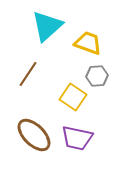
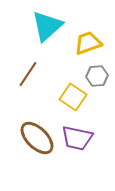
yellow trapezoid: rotated 40 degrees counterclockwise
brown ellipse: moved 3 px right, 3 px down
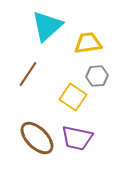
yellow trapezoid: rotated 12 degrees clockwise
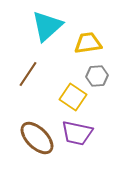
purple trapezoid: moved 5 px up
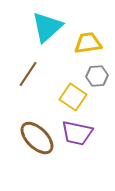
cyan triangle: moved 1 px down
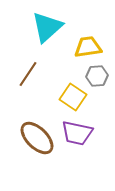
yellow trapezoid: moved 4 px down
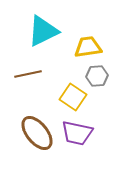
cyan triangle: moved 4 px left, 4 px down; rotated 16 degrees clockwise
brown line: rotated 44 degrees clockwise
brown ellipse: moved 5 px up; rotated 6 degrees clockwise
